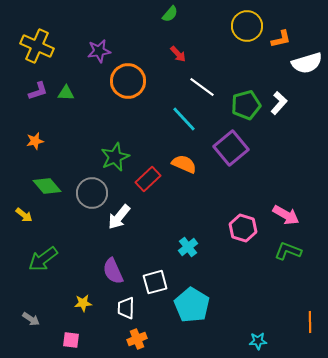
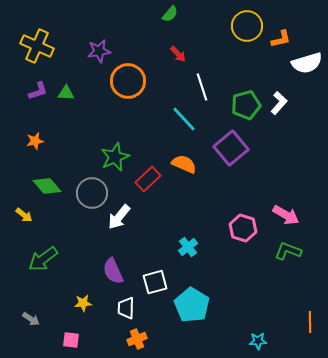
white line: rotated 36 degrees clockwise
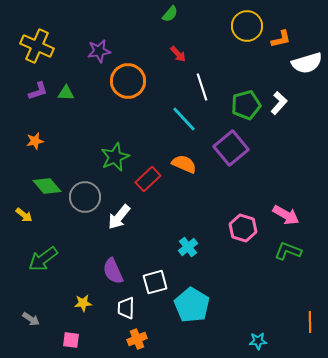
gray circle: moved 7 px left, 4 px down
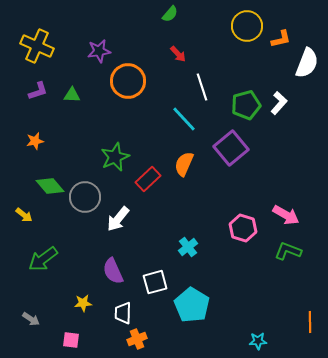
white semicircle: rotated 52 degrees counterclockwise
green triangle: moved 6 px right, 2 px down
orange semicircle: rotated 90 degrees counterclockwise
green diamond: moved 3 px right
white arrow: moved 1 px left, 2 px down
white trapezoid: moved 3 px left, 5 px down
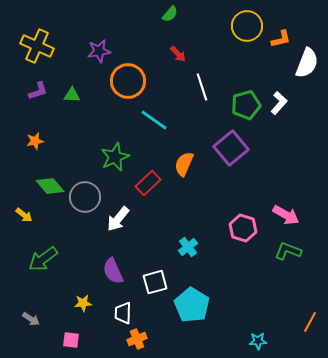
cyan line: moved 30 px left, 1 px down; rotated 12 degrees counterclockwise
red rectangle: moved 4 px down
orange line: rotated 30 degrees clockwise
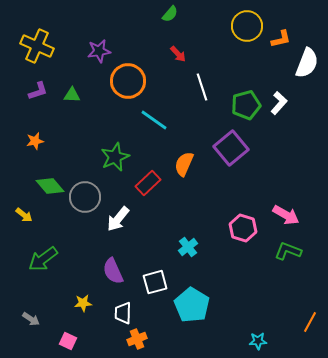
pink square: moved 3 px left, 1 px down; rotated 18 degrees clockwise
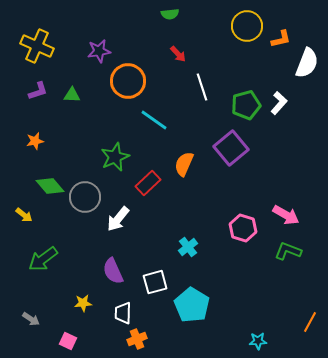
green semicircle: rotated 42 degrees clockwise
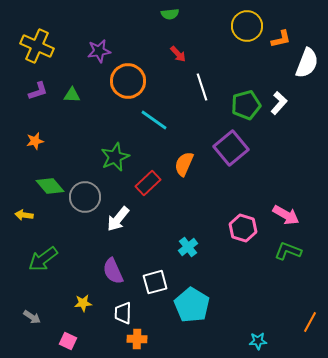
yellow arrow: rotated 150 degrees clockwise
gray arrow: moved 1 px right, 2 px up
orange cross: rotated 24 degrees clockwise
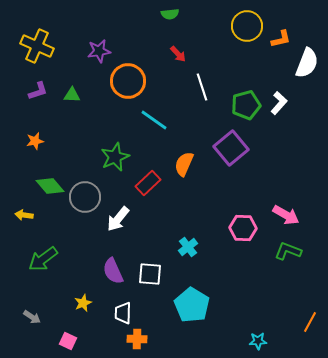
pink hexagon: rotated 16 degrees counterclockwise
white square: moved 5 px left, 8 px up; rotated 20 degrees clockwise
yellow star: rotated 18 degrees counterclockwise
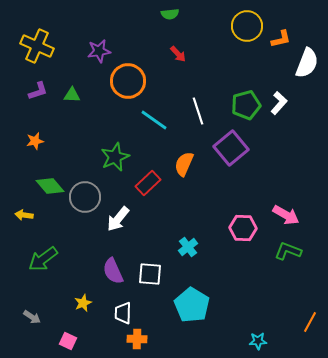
white line: moved 4 px left, 24 px down
